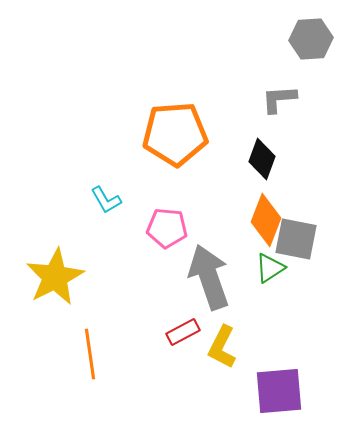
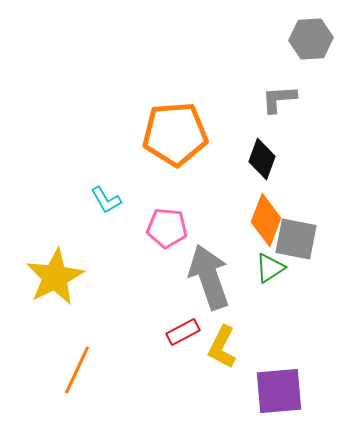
orange line: moved 13 px left, 16 px down; rotated 33 degrees clockwise
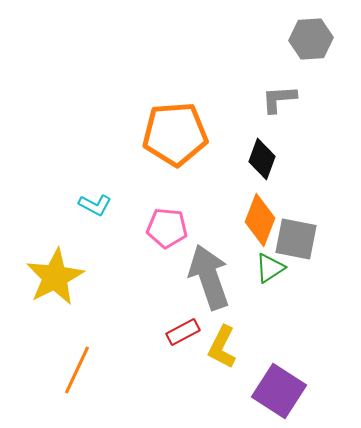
cyan L-shape: moved 11 px left, 5 px down; rotated 32 degrees counterclockwise
orange diamond: moved 6 px left
purple square: rotated 38 degrees clockwise
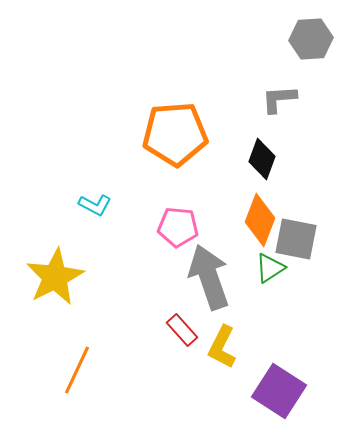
pink pentagon: moved 11 px right, 1 px up
red rectangle: moved 1 px left, 2 px up; rotated 76 degrees clockwise
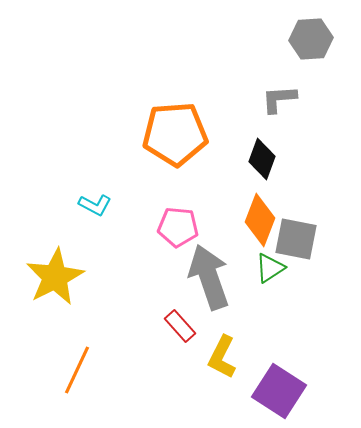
red rectangle: moved 2 px left, 4 px up
yellow L-shape: moved 10 px down
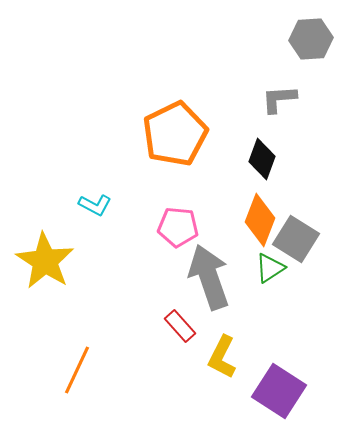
orange pentagon: rotated 22 degrees counterclockwise
gray square: rotated 21 degrees clockwise
yellow star: moved 10 px left, 16 px up; rotated 12 degrees counterclockwise
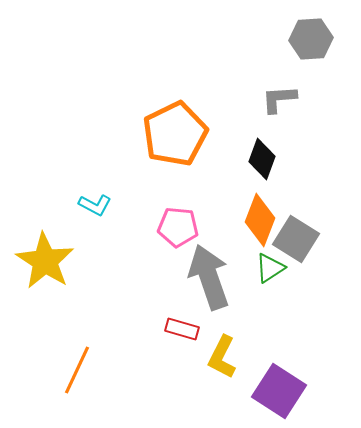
red rectangle: moved 2 px right, 3 px down; rotated 32 degrees counterclockwise
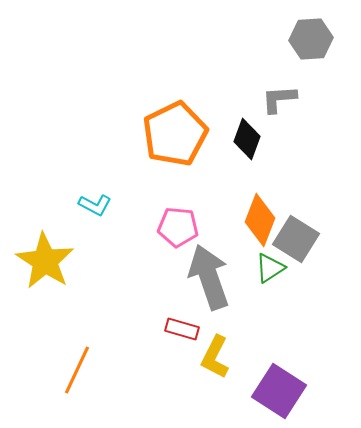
black diamond: moved 15 px left, 20 px up
yellow L-shape: moved 7 px left
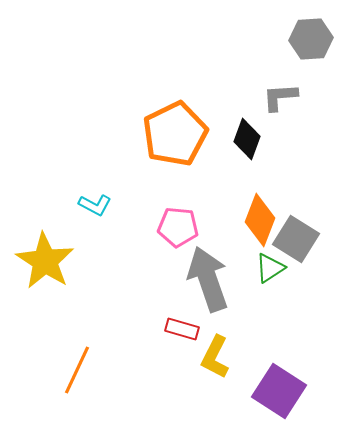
gray L-shape: moved 1 px right, 2 px up
gray arrow: moved 1 px left, 2 px down
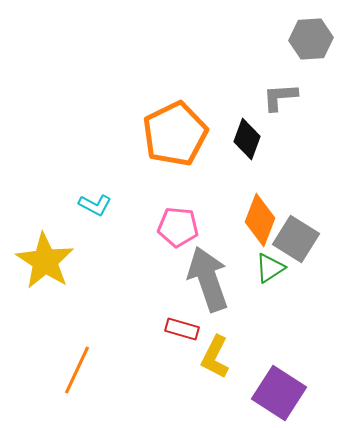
purple square: moved 2 px down
